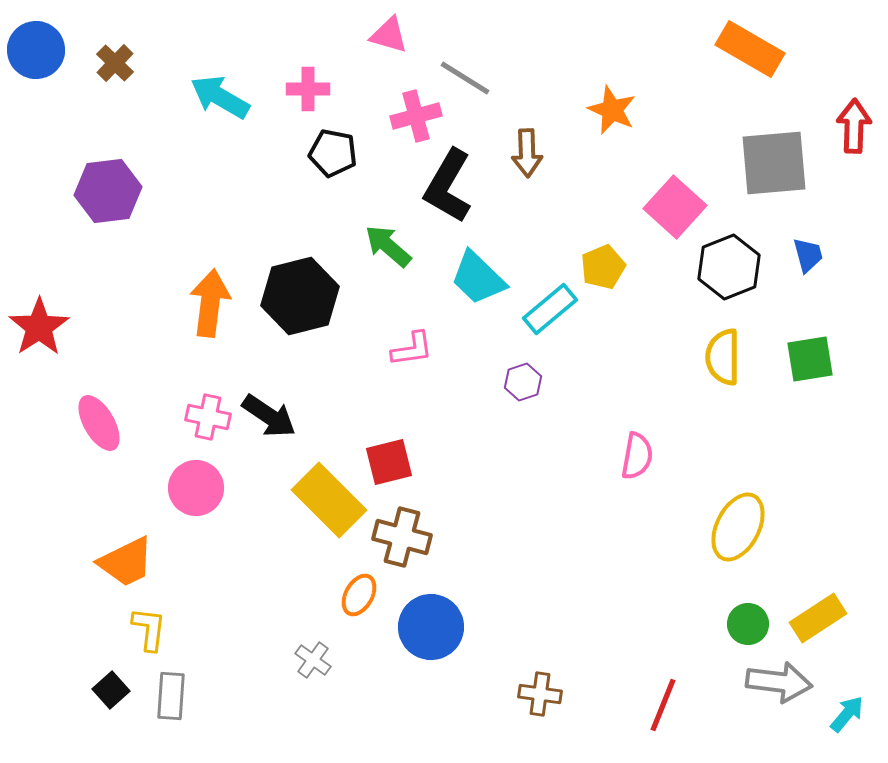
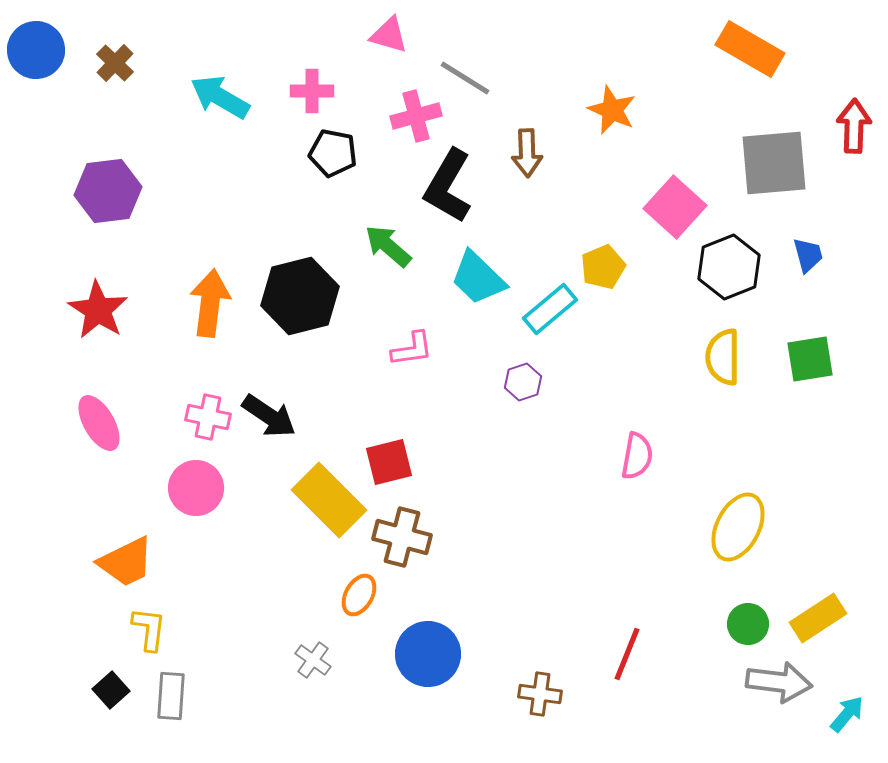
pink cross at (308, 89): moved 4 px right, 2 px down
red star at (39, 327): moved 59 px right, 17 px up; rotated 6 degrees counterclockwise
blue circle at (431, 627): moved 3 px left, 27 px down
red line at (663, 705): moved 36 px left, 51 px up
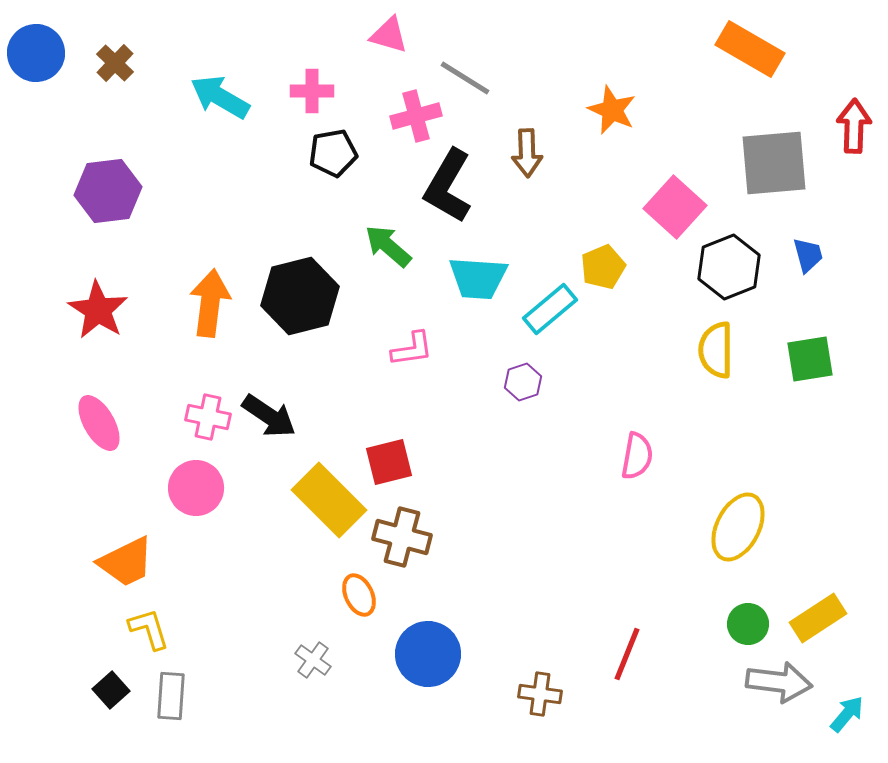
blue circle at (36, 50): moved 3 px down
black pentagon at (333, 153): rotated 21 degrees counterclockwise
cyan trapezoid at (478, 278): rotated 40 degrees counterclockwise
yellow semicircle at (723, 357): moved 7 px left, 7 px up
orange ellipse at (359, 595): rotated 54 degrees counterclockwise
yellow L-shape at (149, 629): rotated 24 degrees counterclockwise
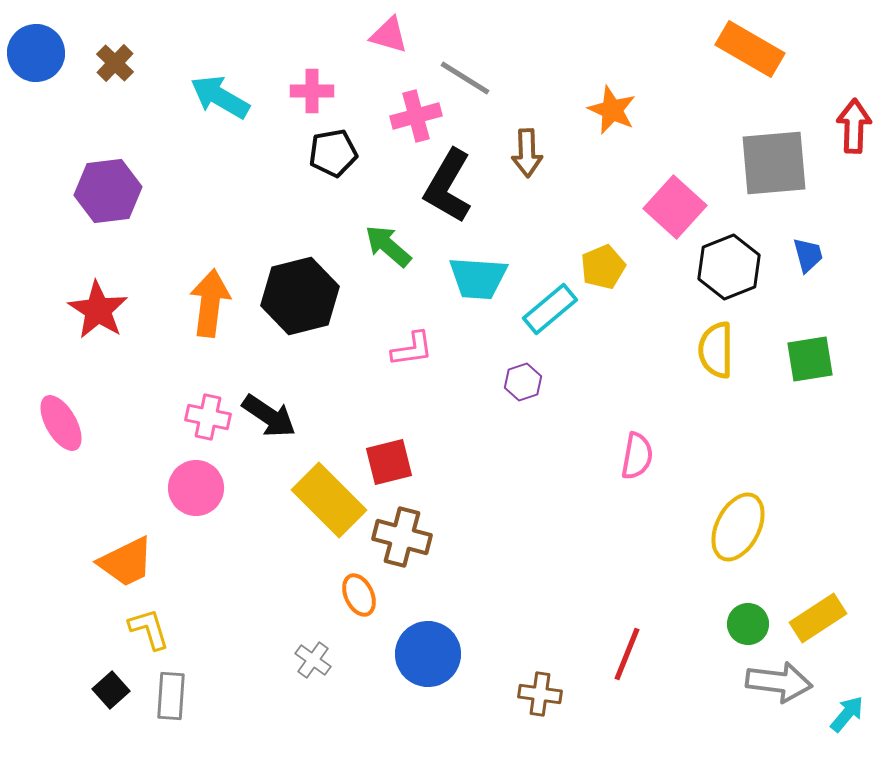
pink ellipse at (99, 423): moved 38 px left
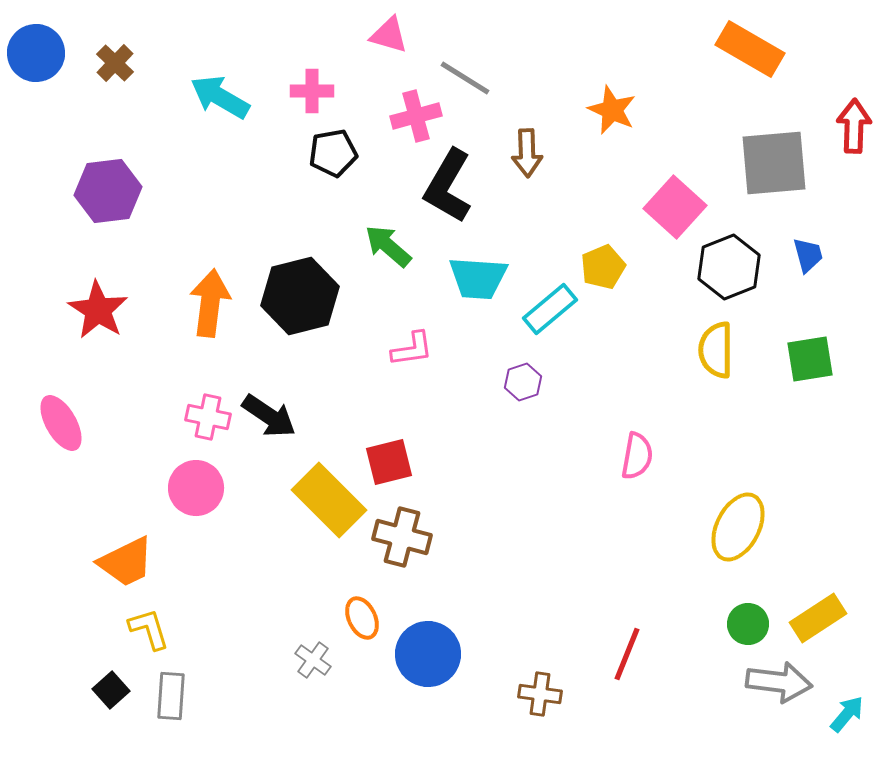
orange ellipse at (359, 595): moved 3 px right, 23 px down
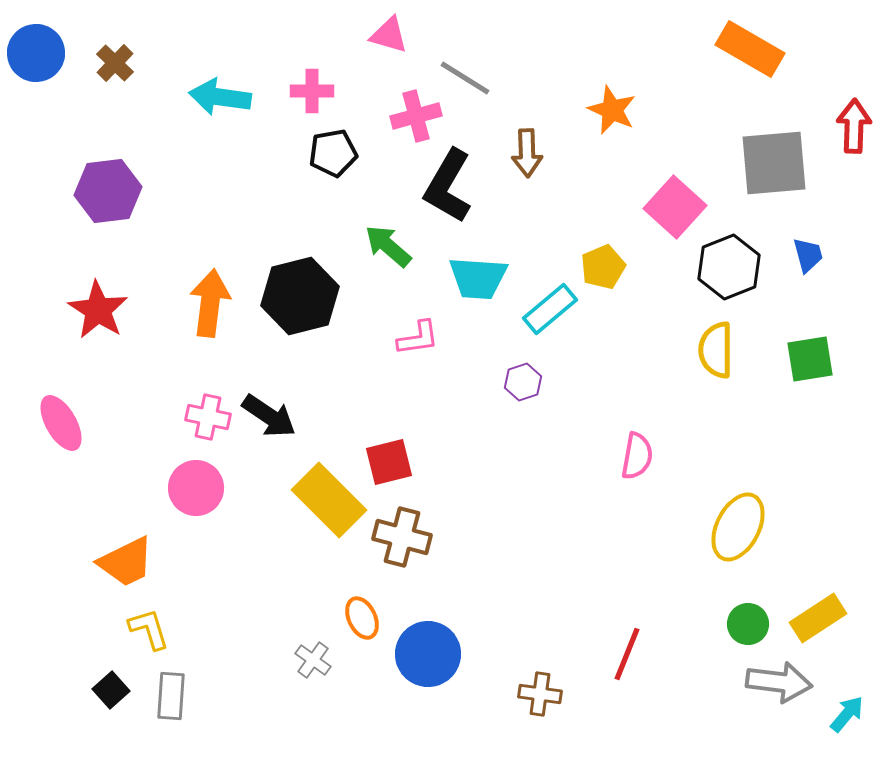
cyan arrow at (220, 97): rotated 22 degrees counterclockwise
pink L-shape at (412, 349): moved 6 px right, 11 px up
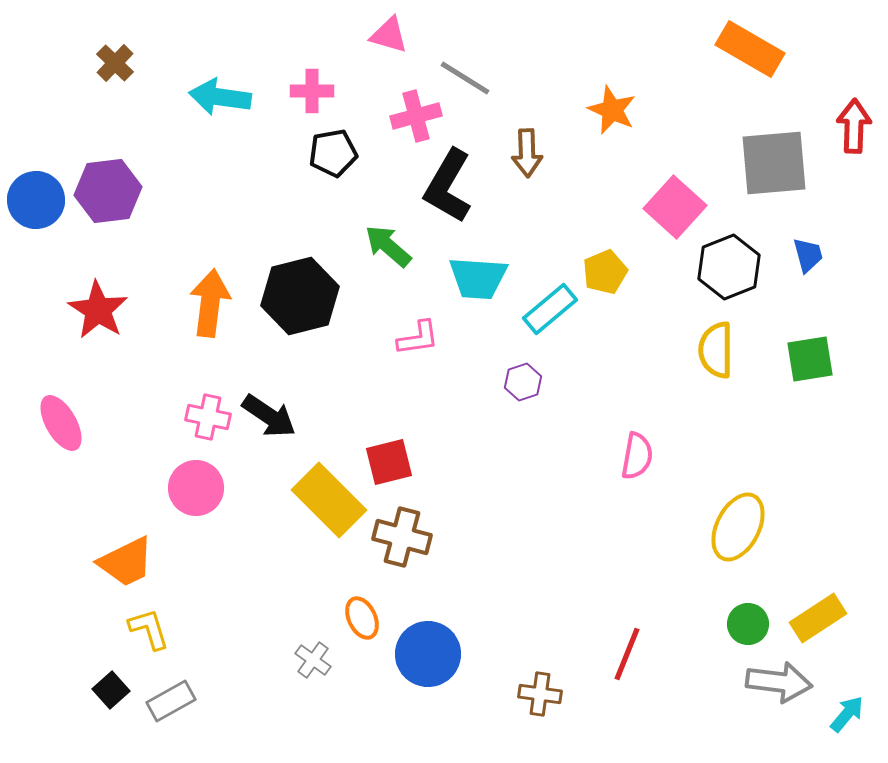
blue circle at (36, 53): moved 147 px down
yellow pentagon at (603, 267): moved 2 px right, 5 px down
gray rectangle at (171, 696): moved 5 px down; rotated 57 degrees clockwise
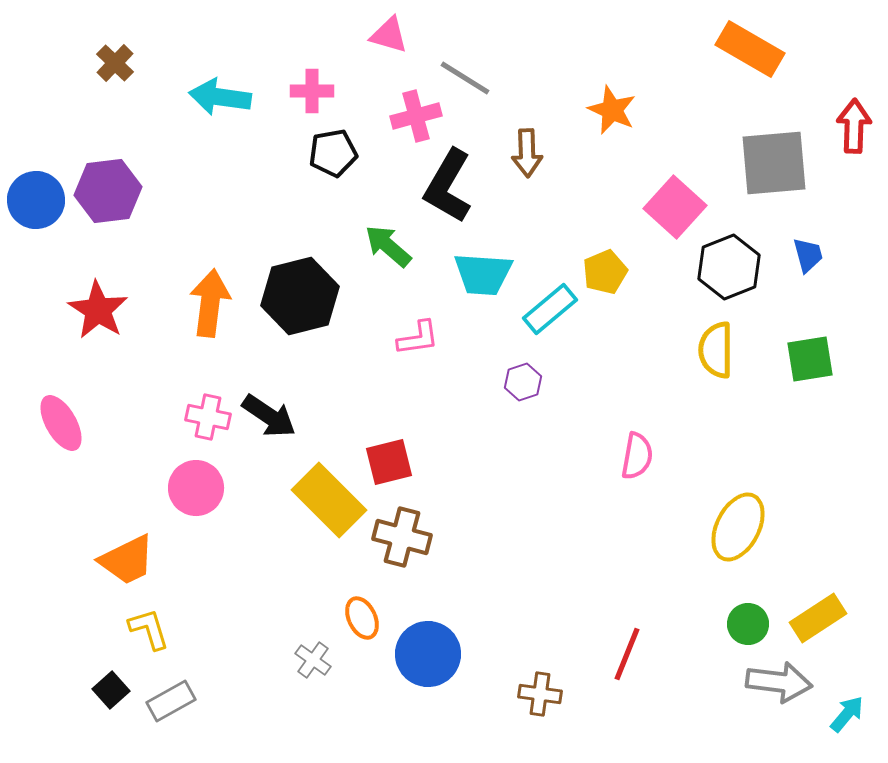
cyan trapezoid at (478, 278): moved 5 px right, 4 px up
orange trapezoid at (126, 562): moved 1 px right, 2 px up
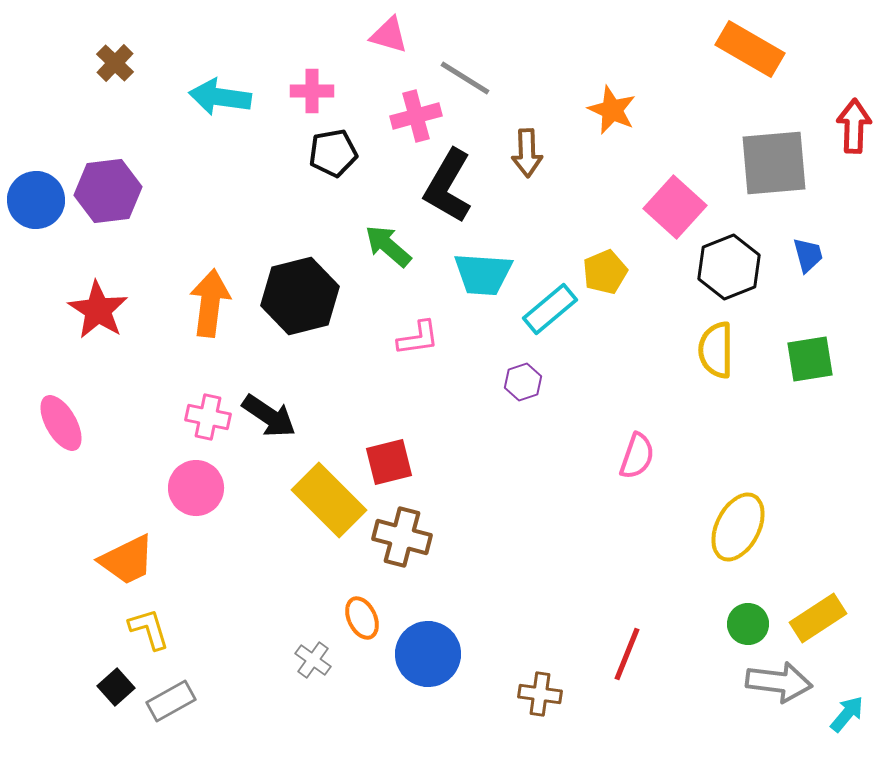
pink semicircle at (637, 456): rotated 9 degrees clockwise
black square at (111, 690): moved 5 px right, 3 px up
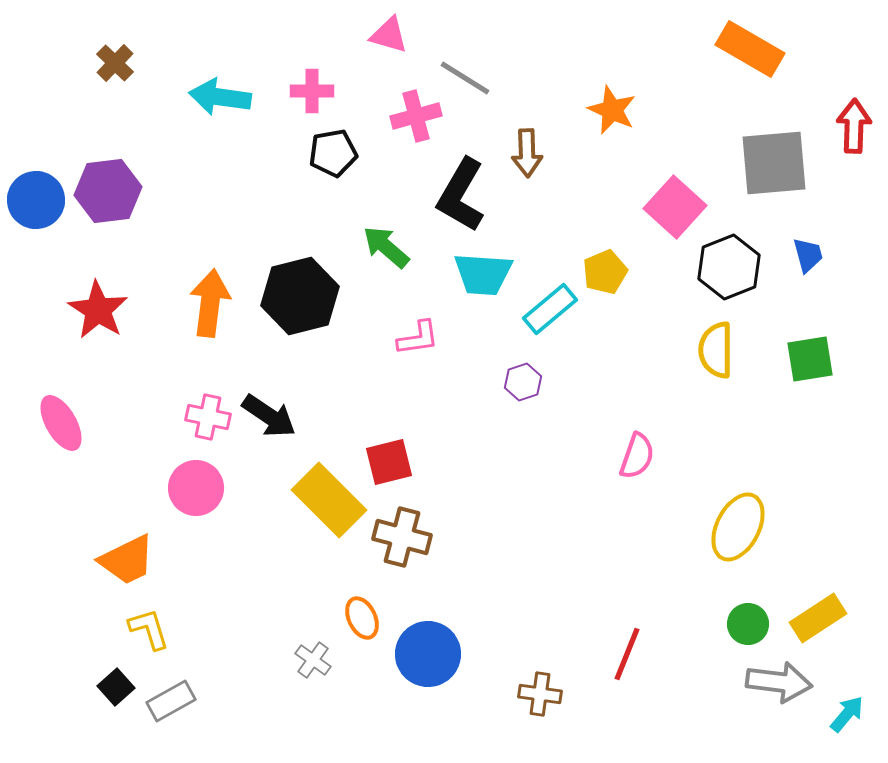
black L-shape at (448, 186): moved 13 px right, 9 px down
green arrow at (388, 246): moved 2 px left, 1 px down
